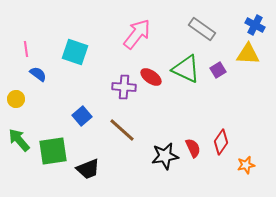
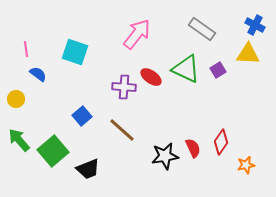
green square: rotated 32 degrees counterclockwise
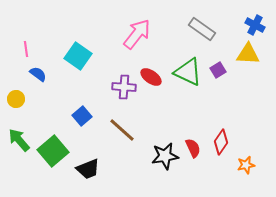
cyan square: moved 3 px right, 4 px down; rotated 16 degrees clockwise
green triangle: moved 2 px right, 3 px down
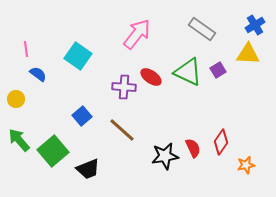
blue cross: rotated 30 degrees clockwise
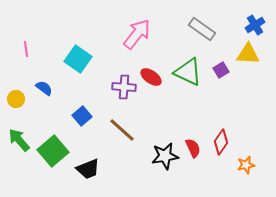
cyan square: moved 3 px down
purple square: moved 3 px right
blue semicircle: moved 6 px right, 14 px down
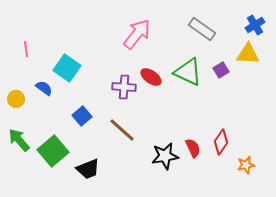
cyan square: moved 11 px left, 9 px down
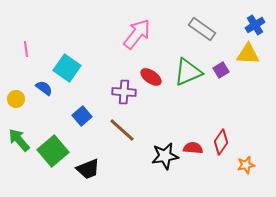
green triangle: rotated 48 degrees counterclockwise
purple cross: moved 5 px down
red semicircle: rotated 60 degrees counterclockwise
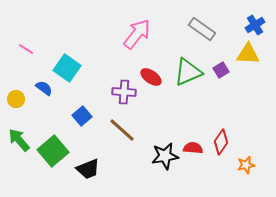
pink line: rotated 49 degrees counterclockwise
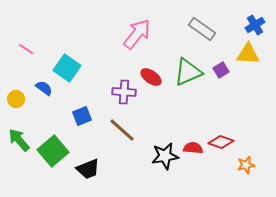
blue square: rotated 18 degrees clockwise
red diamond: rotated 75 degrees clockwise
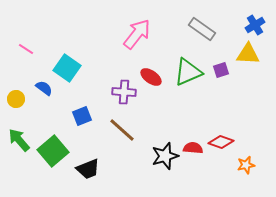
purple square: rotated 14 degrees clockwise
black star: rotated 8 degrees counterclockwise
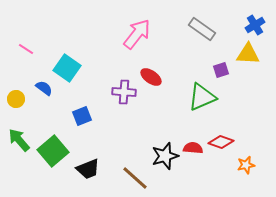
green triangle: moved 14 px right, 25 px down
brown line: moved 13 px right, 48 px down
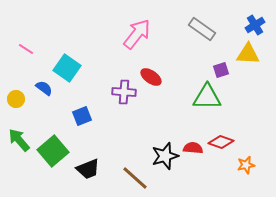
green triangle: moved 5 px right; rotated 24 degrees clockwise
